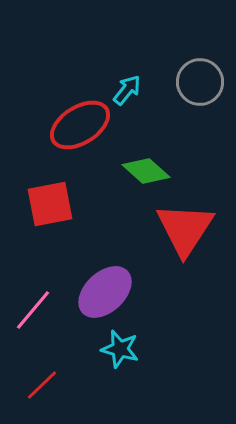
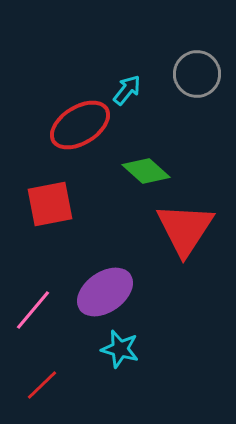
gray circle: moved 3 px left, 8 px up
purple ellipse: rotated 8 degrees clockwise
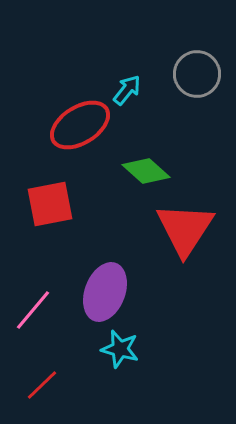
purple ellipse: rotated 34 degrees counterclockwise
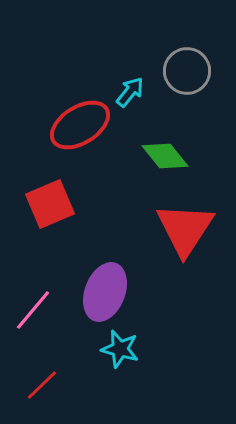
gray circle: moved 10 px left, 3 px up
cyan arrow: moved 3 px right, 2 px down
green diamond: moved 19 px right, 15 px up; rotated 9 degrees clockwise
red square: rotated 12 degrees counterclockwise
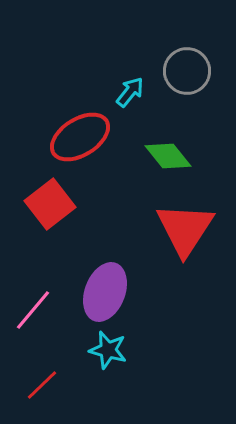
red ellipse: moved 12 px down
green diamond: moved 3 px right
red square: rotated 15 degrees counterclockwise
cyan star: moved 12 px left, 1 px down
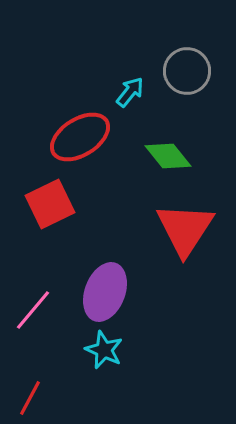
red square: rotated 12 degrees clockwise
cyan star: moved 4 px left; rotated 9 degrees clockwise
red line: moved 12 px left, 13 px down; rotated 18 degrees counterclockwise
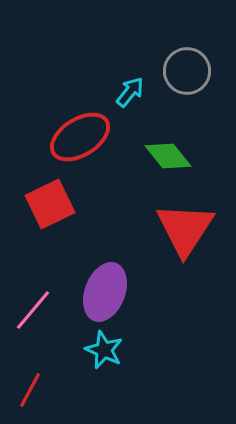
red line: moved 8 px up
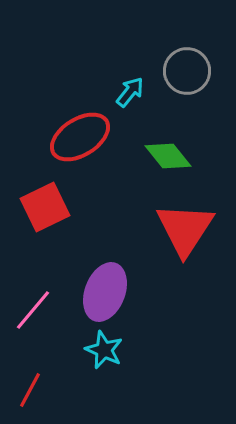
red square: moved 5 px left, 3 px down
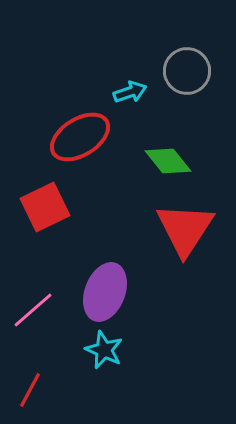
cyan arrow: rotated 32 degrees clockwise
green diamond: moved 5 px down
pink line: rotated 9 degrees clockwise
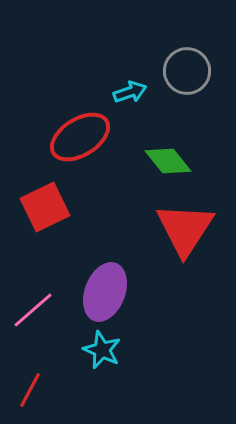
cyan star: moved 2 px left
